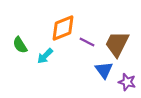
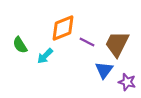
blue triangle: rotated 12 degrees clockwise
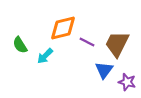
orange diamond: rotated 8 degrees clockwise
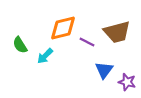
brown trapezoid: moved 12 px up; rotated 132 degrees counterclockwise
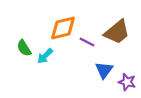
brown trapezoid: rotated 24 degrees counterclockwise
green semicircle: moved 4 px right, 3 px down
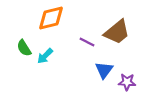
orange diamond: moved 12 px left, 10 px up
purple star: rotated 12 degrees counterclockwise
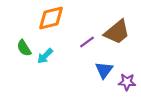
purple line: rotated 63 degrees counterclockwise
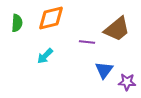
brown trapezoid: moved 3 px up
purple line: rotated 42 degrees clockwise
green semicircle: moved 7 px left, 25 px up; rotated 144 degrees counterclockwise
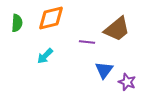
purple star: rotated 18 degrees clockwise
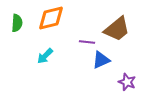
blue triangle: moved 3 px left, 10 px up; rotated 30 degrees clockwise
